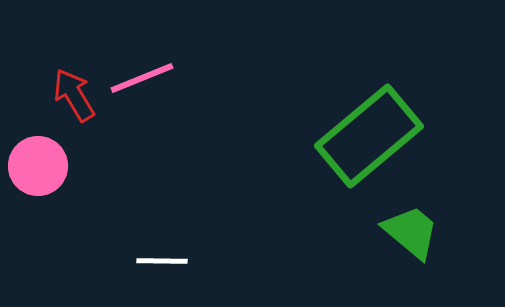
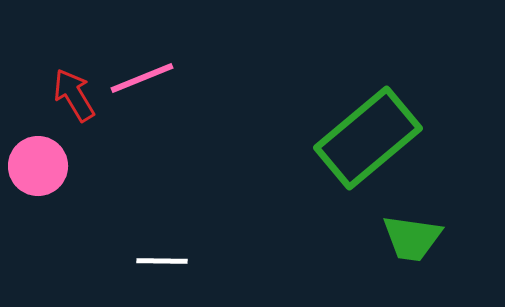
green rectangle: moved 1 px left, 2 px down
green trapezoid: moved 1 px right, 6 px down; rotated 148 degrees clockwise
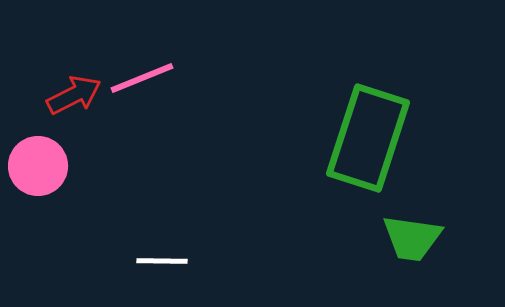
red arrow: rotated 94 degrees clockwise
green rectangle: rotated 32 degrees counterclockwise
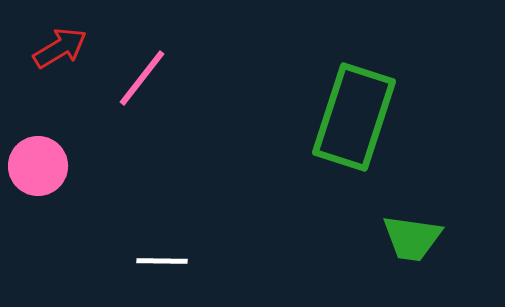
pink line: rotated 30 degrees counterclockwise
red arrow: moved 14 px left, 47 px up; rotated 4 degrees counterclockwise
green rectangle: moved 14 px left, 21 px up
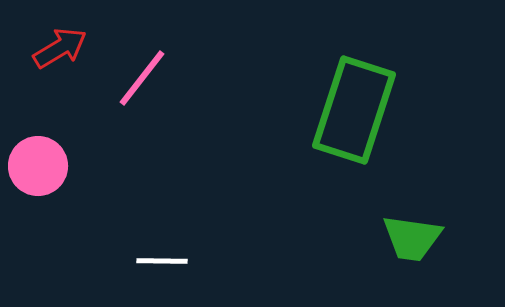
green rectangle: moved 7 px up
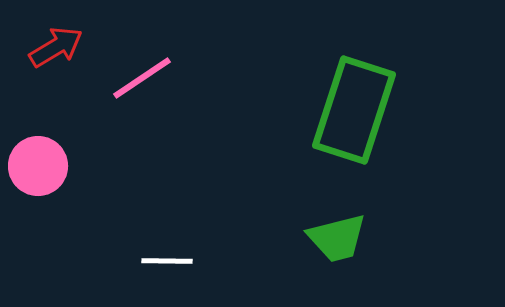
red arrow: moved 4 px left, 1 px up
pink line: rotated 18 degrees clockwise
green trapezoid: moved 75 px left; rotated 22 degrees counterclockwise
white line: moved 5 px right
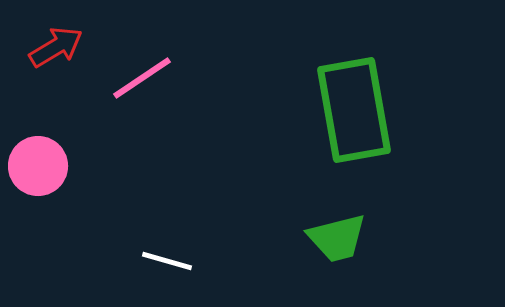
green rectangle: rotated 28 degrees counterclockwise
white line: rotated 15 degrees clockwise
